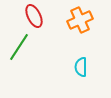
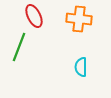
orange cross: moved 1 px left, 1 px up; rotated 30 degrees clockwise
green line: rotated 12 degrees counterclockwise
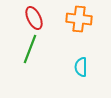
red ellipse: moved 2 px down
green line: moved 11 px right, 2 px down
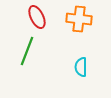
red ellipse: moved 3 px right, 1 px up
green line: moved 3 px left, 2 px down
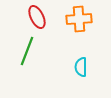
orange cross: rotated 10 degrees counterclockwise
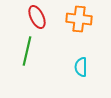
orange cross: rotated 10 degrees clockwise
green line: rotated 8 degrees counterclockwise
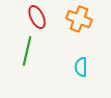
orange cross: rotated 15 degrees clockwise
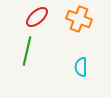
red ellipse: rotated 75 degrees clockwise
